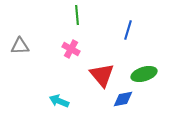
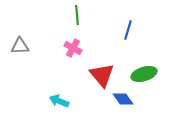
pink cross: moved 2 px right, 1 px up
blue diamond: rotated 65 degrees clockwise
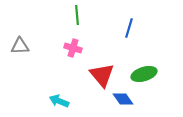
blue line: moved 1 px right, 2 px up
pink cross: rotated 12 degrees counterclockwise
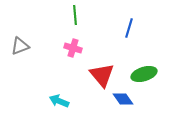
green line: moved 2 px left
gray triangle: rotated 18 degrees counterclockwise
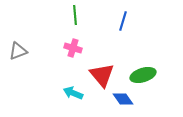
blue line: moved 6 px left, 7 px up
gray triangle: moved 2 px left, 5 px down
green ellipse: moved 1 px left, 1 px down
cyan arrow: moved 14 px right, 8 px up
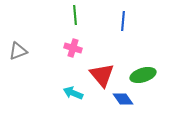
blue line: rotated 12 degrees counterclockwise
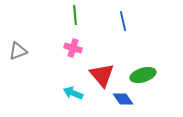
blue line: rotated 18 degrees counterclockwise
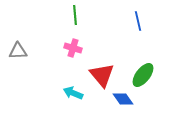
blue line: moved 15 px right
gray triangle: rotated 18 degrees clockwise
green ellipse: rotated 35 degrees counterclockwise
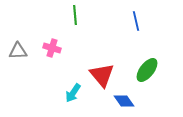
blue line: moved 2 px left
pink cross: moved 21 px left
green ellipse: moved 4 px right, 5 px up
cyan arrow: rotated 78 degrees counterclockwise
blue diamond: moved 1 px right, 2 px down
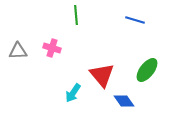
green line: moved 1 px right
blue line: moved 1 px left, 1 px up; rotated 60 degrees counterclockwise
